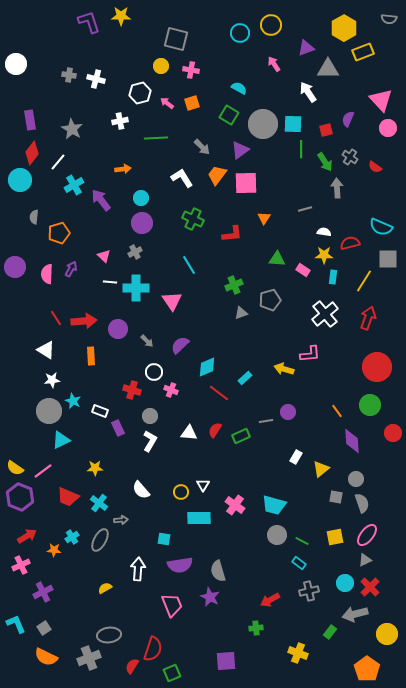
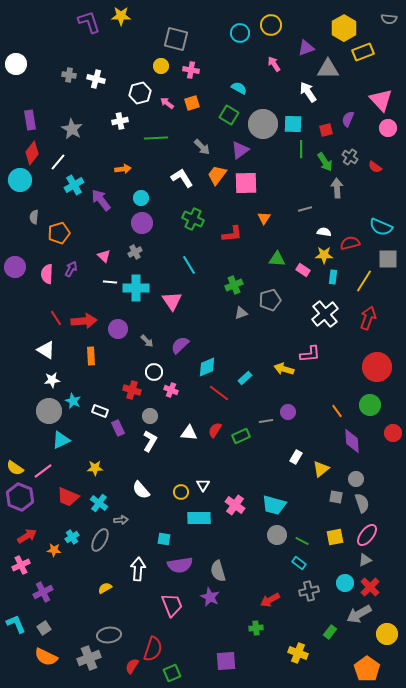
gray arrow at (355, 614): moved 4 px right; rotated 15 degrees counterclockwise
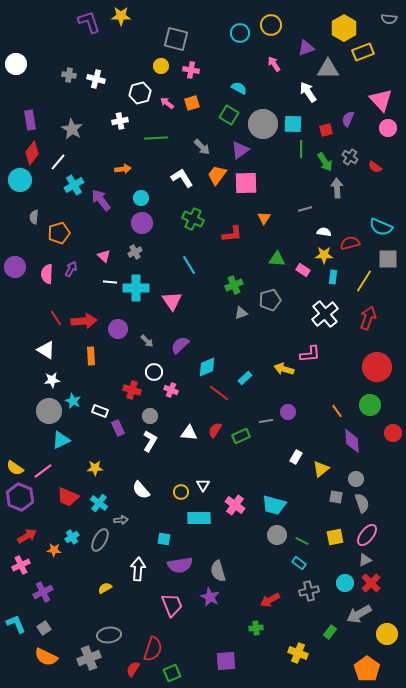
red cross at (370, 587): moved 1 px right, 4 px up
red semicircle at (132, 666): moved 1 px right, 3 px down
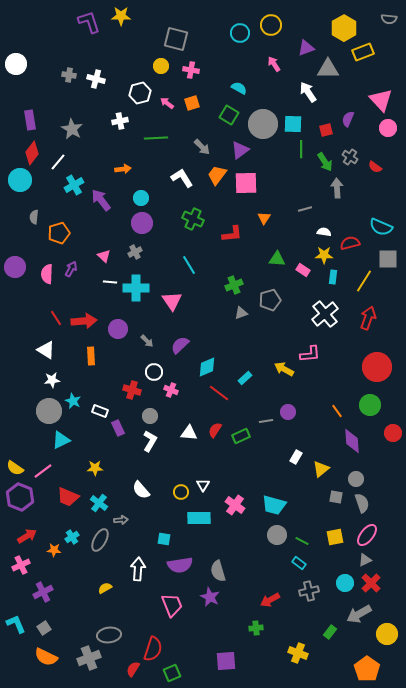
yellow arrow at (284, 369): rotated 12 degrees clockwise
